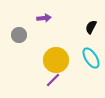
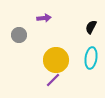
cyan ellipse: rotated 40 degrees clockwise
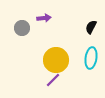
gray circle: moved 3 px right, 7 px up
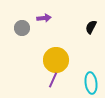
cyan ellipse: moved 25 px down; rotated 15 degrees counterclockwise
purple line: rotated 21 degrees counterclockwise
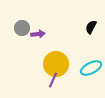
purple arrow: moved 6 px left, 16 px down
yellow circle: moved 4 px down
cyan ellipse: moved 15 px up; rotated 70 degrees clockwise
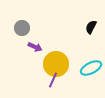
purple arrow: moved 3 px left, 13 px down; rotated 32 degrees clockwise
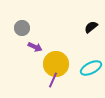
black semicircle: rotated 24 degrees clockwise
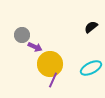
gray circle: moved 7 px down
yellow circle: moved 6 px left
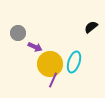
gray circle: moved 4 px left, 2 px up
cyan ellipse: moved 17 px left, 6 px up; rotated 45 degrees counterclockwise
